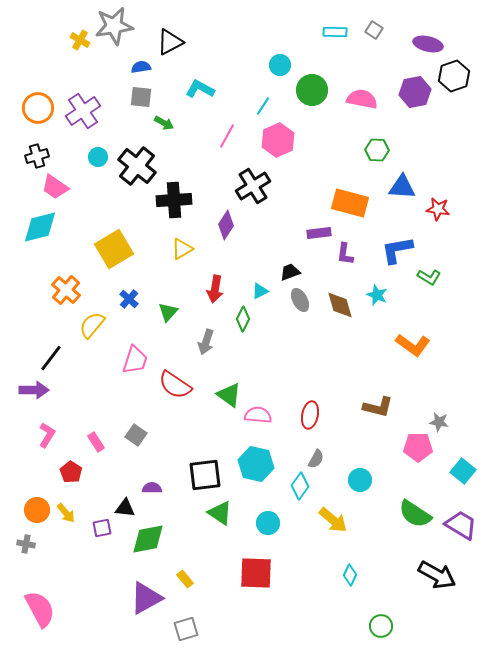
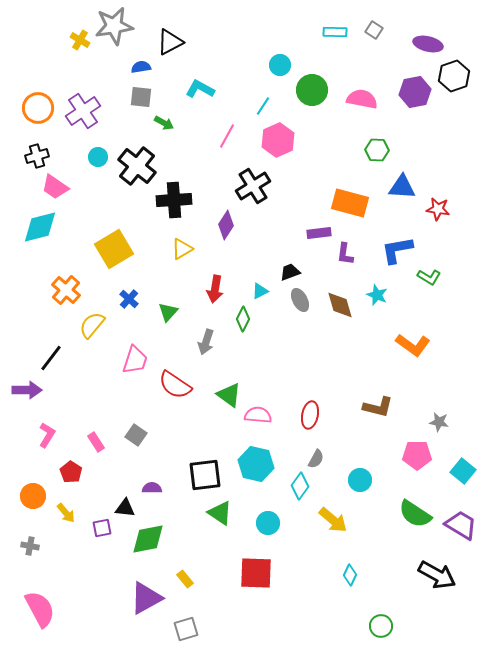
purple arrow at (34, 390): moved 7 px left
pink pentagon at (418, 447): moved 1 px left, 8 px down
orange circle at (37, 510): moved 4 px left, 14 px up
gray cross at (26, 544): moved 4 px right, 2 px down
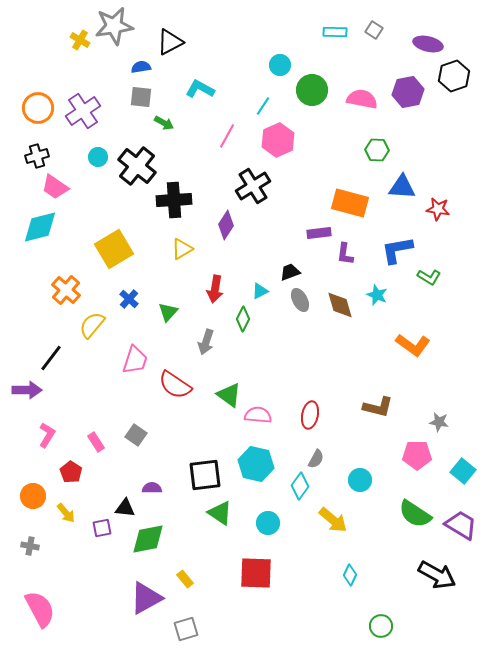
purple hexagon at (415, 92): moved 7 px left
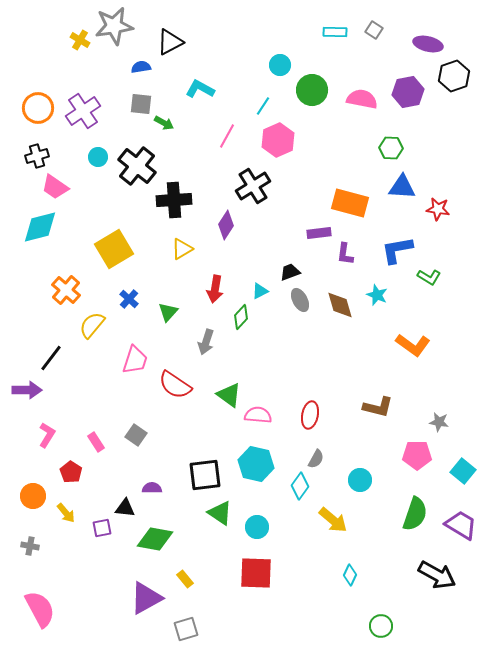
gray square at (141, 97): moved 7 px down
green hexagon at (377, 150): moved 14 px right, 2 px up
green diamond at (243, 319): moved 2 px left, 2 px up; rotated 15 degrees clockwise
green semicircle at (415, 514): rotated 104 degrees counterclockwise
cyan circle at (268, 523): moved 11 px left, 4 px down
green diamond at (148, 539): moved 7 px right; rotated 21 degrees clockwise
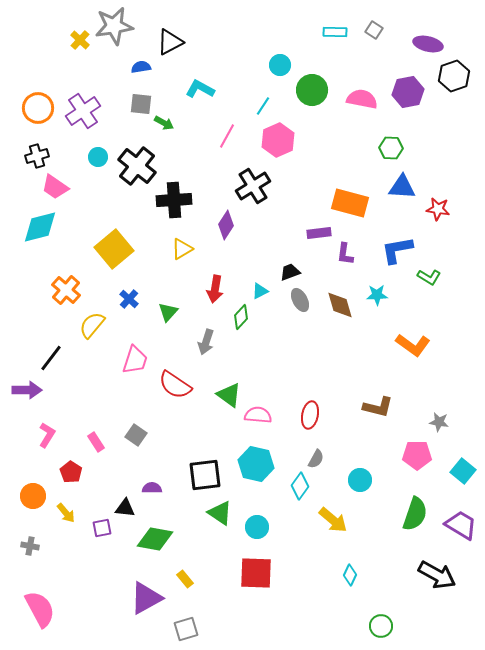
yellow cross at (80, 40): rotated 12 degrees clockwise
yellow square at (114, 249): rotated 9 degrees counterclockwise
cyan star at (377, 295): rotated 25 degrees counterclockwise
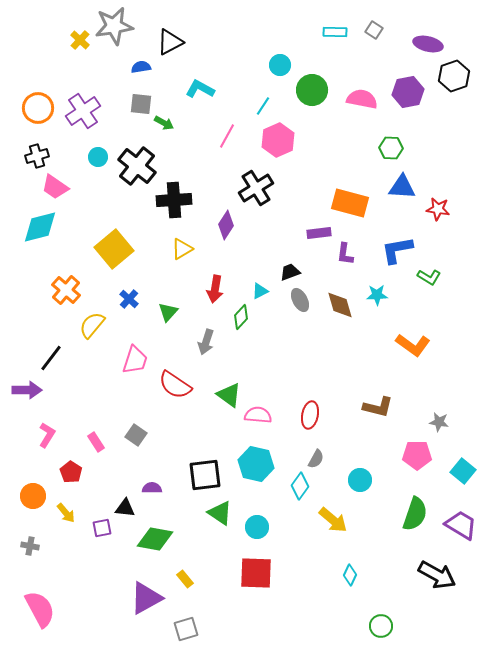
black cross at (253, 186): moved 3 px right, 2 px down
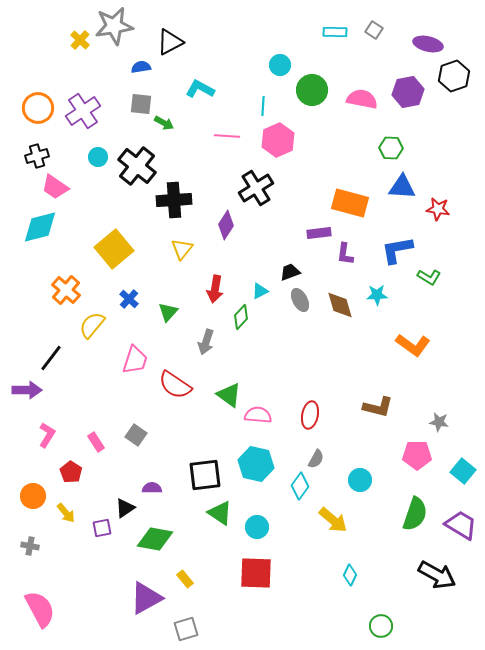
cyan line at (263, 106): rotated 30 degrees counterclockwise
pink line at (227, 136): rotated 65 degrees clockwise
yellow triangle at (182, 249): rotated 20 degrees counterclockwise
black triangle at (125, 508): rotated 40 degrees counterclockwise
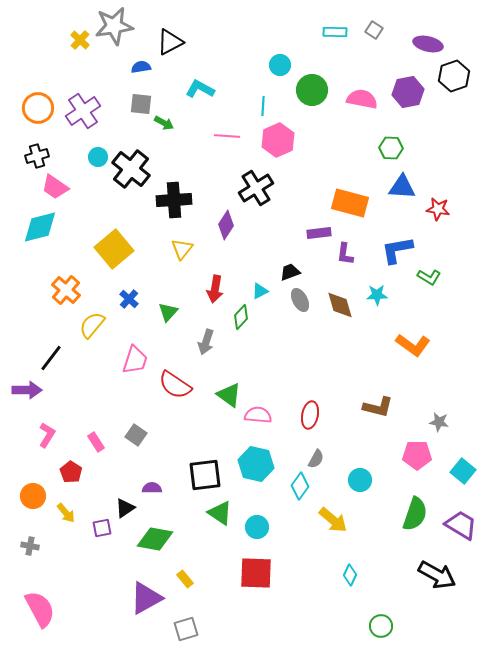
black cross at (137, 166): moved 6 px left, 3 px down
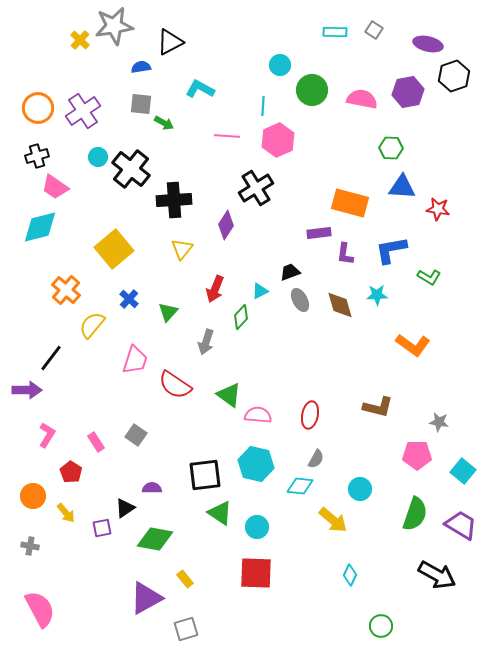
blue L-shape at (397, 250): moved 6 px left
red arrow at (215, 289): rotated 12 degrees clockwise
cyan circle at (360, 480): moved 9 px down
cyan diamond at (300, 486): rotated 60 degrees clockwise
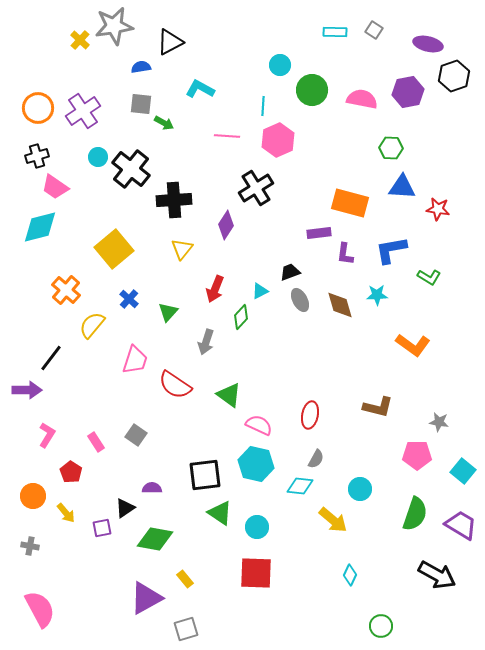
pink semicircle at (258, 415): moved 1 px right, 10 px down; rotated 20 degrees clockwise
